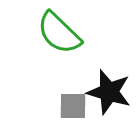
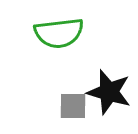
green semicircle: rotated 51 degrees counterclockwise
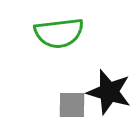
gray square: moved 1 px left, 1 px up
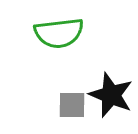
black star: moved 2 px right, 3 px down; rotated 6 degrees clockwise
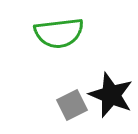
gray square: rotated 28 degrees counterclockwise
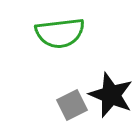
green semicircle: moved 1 px right
